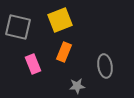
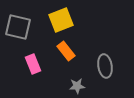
yellow square: moved 1 px right
orange rectangle: moved 2 px right, 1 px up; rotated 60 degrees counterclockwise
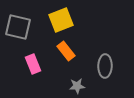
gray ellipse: rotated 10 degrees clockwise
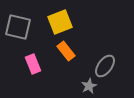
yellow square: moved 1 px left, 2 px down
gray ellipse: rotated 35 degrees clockwise
gray star: moved 12 px right; rotated 21 degrees counterclockwise
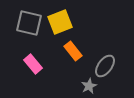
gray square: moved 11 px right, 4 px up
orange rectangle: moved 7 px right
pink rectangle: rotated 18 degrees counterclockwise
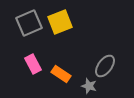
gray square: rotated 36 degrees counterclockwise
orange rectangle: moved 12 px left, 23 px down; rotated 18 degrees counterclockwise
pink rectangle: rotated 12 degrees clockwise
gray star: rotated 28 degrees counterclockwise
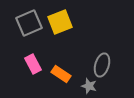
gray ellipse: moved 3 px left, 1 px up; rotated 20 degrees counterclockwise
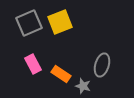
gray star: moved 6 px left
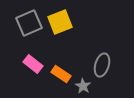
pink rectangle: rotated 24 degrees counterclockwise
gray star: rotated 14 degrees clockwise
